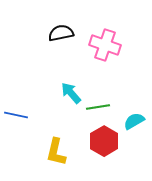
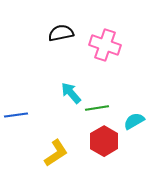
green line: moved 1 px left, 1 px down
blue line: rotated 20 degrees counterclockwise
yellow L-shape: moved 1 px down; rotated 136 degrees counterclockwise
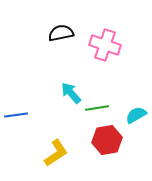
cyan semicircle: moved 2 px right, 6 px up
red hexagon: moved 3 px right, 1 px up; rotated 20 degrees clockwise
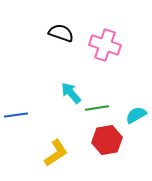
black semicircle: rotated 30 degrees clockwise
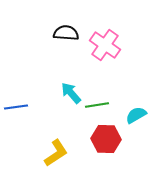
black semicircle: moved 5 px right; rotated 15 degrees counterclockwise
pink cross: rotated 16 degrees clockwise
green line: moved 3 px up
blue line: moved 8 px up
red hexagon: moved 1 px left, 1 px up; rotated 12 degrees clockwise
